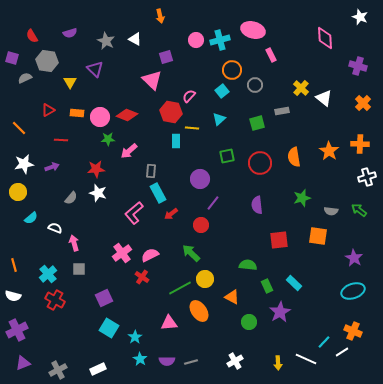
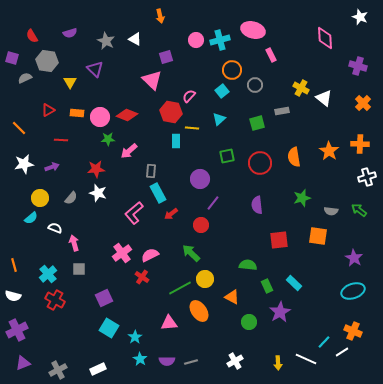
yellow cross at (301, 88): rotated 14 degrees counterclockwise
yellow circle at (18, 192): moved 22 px right, 6 px down
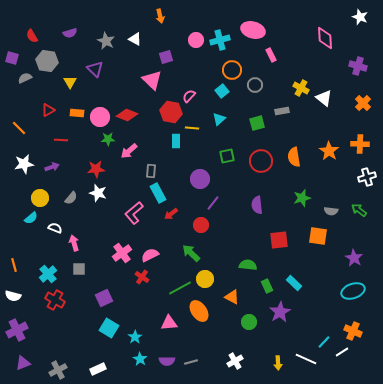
red circle at (260, 163): moved 1 px right, 2 px up
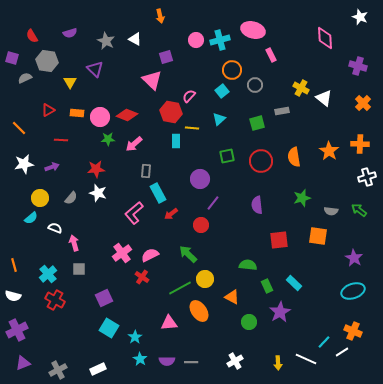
pink arrow at (129, 151): moved 5 px right, 7 px up
gray rectangle at (151, 171): moved 5 px left
green arrow at (191, 253): moved 3 px left, 1 px down
gray line at (191, 362): rotated 16 degrees clockwise
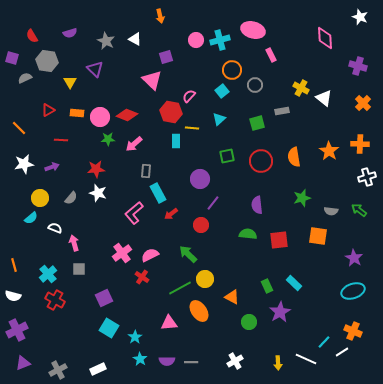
green semicircle at (248, 265): moved 31 px up
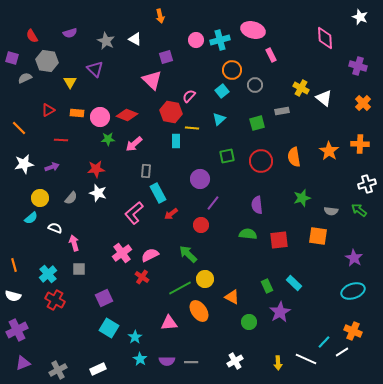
white cross at (367, 177): moved 7 px down
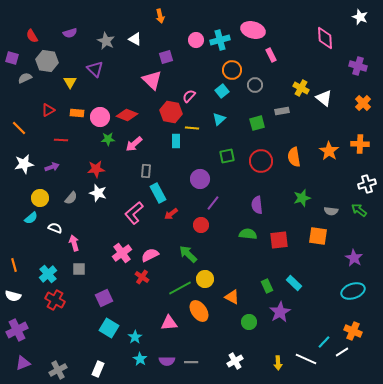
white rectangle at (98, 369): rotated 42 degrees counterclockwise
